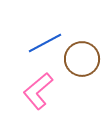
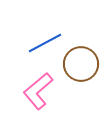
brown circle: moved 1 px left, 5 px down
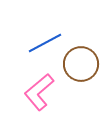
pink L-shape: moved 1 px right, 1 px down
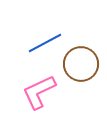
pink L-shape: rotated 15 degrees clockwise
